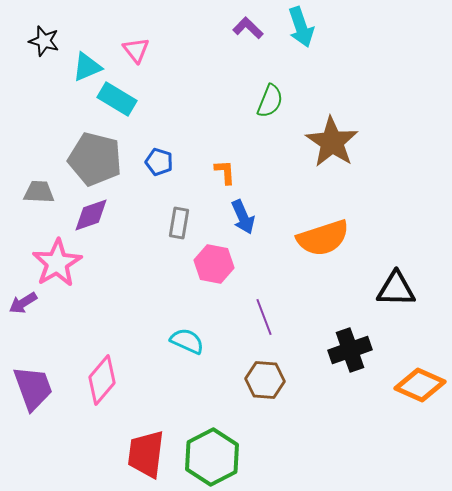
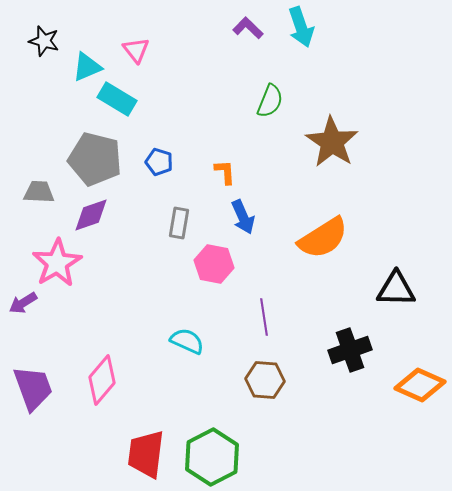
orange semicircle: rotated 14 degrees counterclockwise
purple line: rotated 12 degrees clockwise
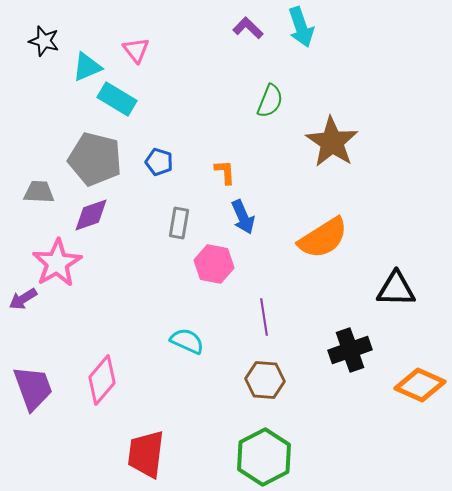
purple arrow: moved 4 px up
green hexagon: moved 52 px right
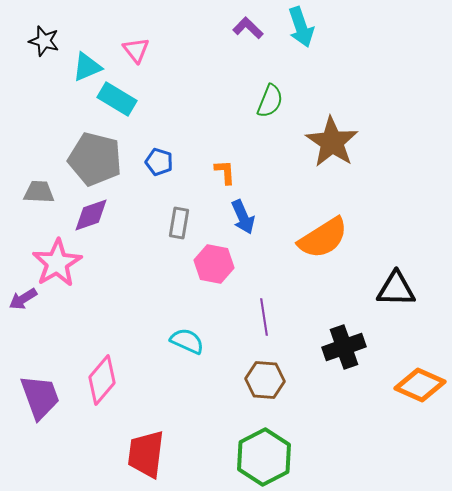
black cross: moved 6 px left, 3 px up
purple trapezoid: moved 7 px right, 9 px down
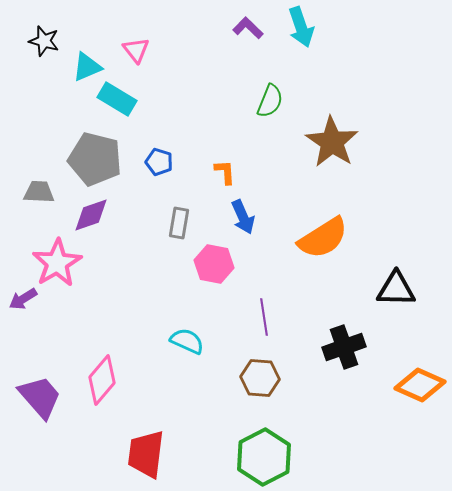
brown hexagon: moved 5 px left, 2 px up
purple trapezoid: rotated 21 degrees counterclockwise
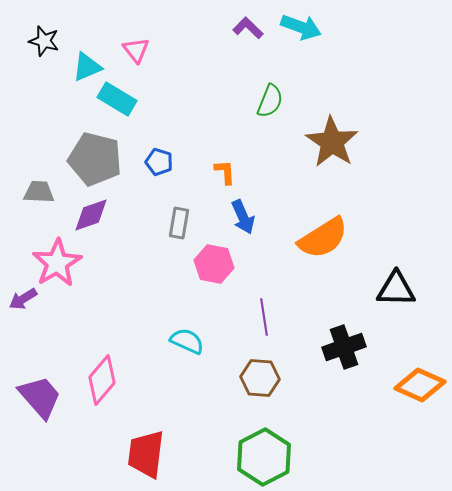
cyan arrow: rotated 51 degrees counterclockwise
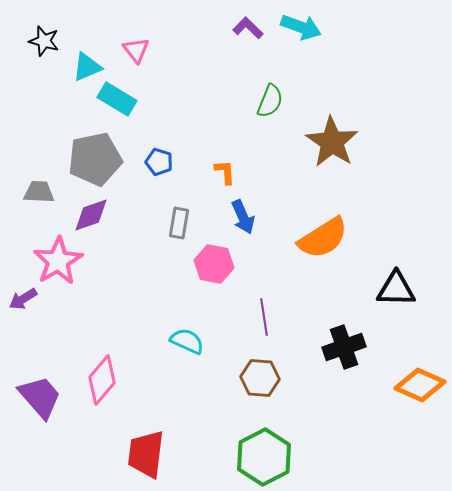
gray pentagon: rotated 26 degrees counterclockwise
pink star: moved 1 px right, 2 px up
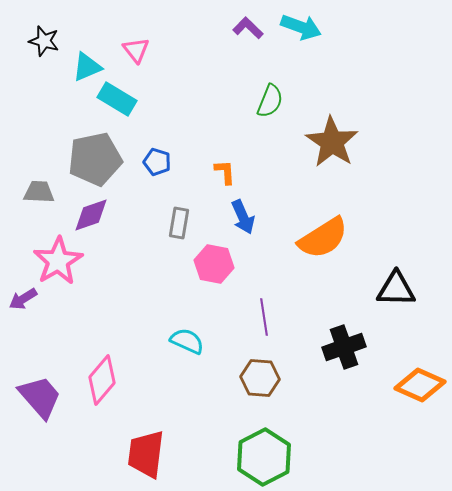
blue pentagon: moved 2 px left
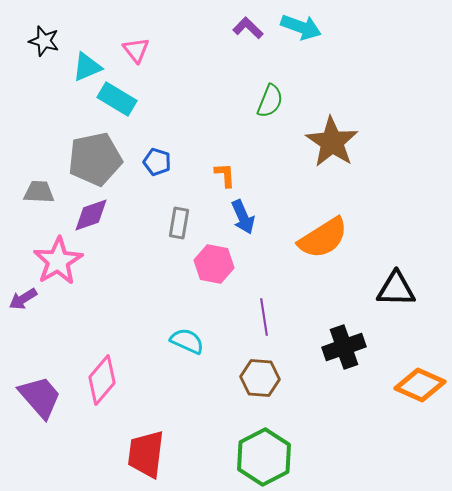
orange L-shape: moved 3 px down
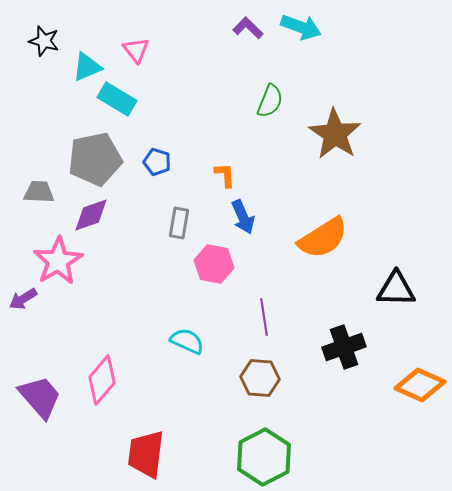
brown star: moved 3 px right, 8 px up
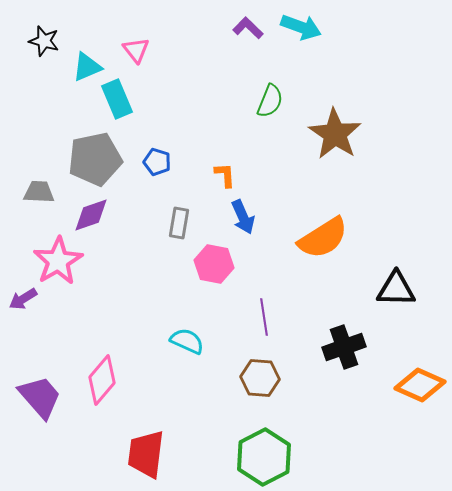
cyan rectangle: rotated 36 degrees clockwise
